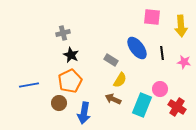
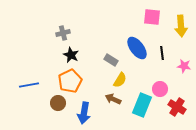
pink star: moved 4 px down
brown circle: moved 1 px left
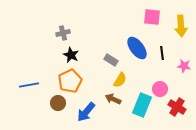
blue arrow: moved 2 px right, 1 px up; rotated 30 degrees clockwise
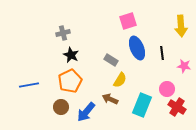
pink square: moved 24 px left, 4 px down; rotated 24 degrees counterclockwise
blue ellipse: rotated 15 degrees clockwise
pink circle: moved 7 px right
brown arrow: moved 3 px left
brown circle: moved 3 px right, 4 px down
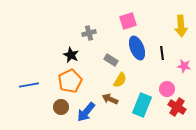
gray cross: moved 26 px right
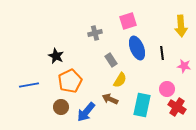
gray cross: moved 6 px right
black star: moved 15 px left, 1 px down
gray rectangle: rotated 24 degrees clockwise
cyan rectangle: rotated 10 degrees counterclockwise
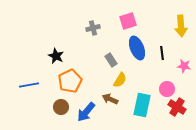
gray cross: moved 2 px left, 5 px up
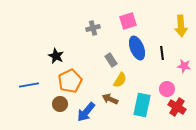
brown circle: moved 1 px left, 3 px up
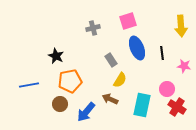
orange pentagon: rotated 15 degrees clockwise
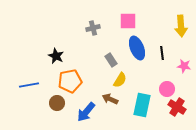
pink square: rotated 18 degrees clockwise
brown circle: moved 3 px left, 1 px up
